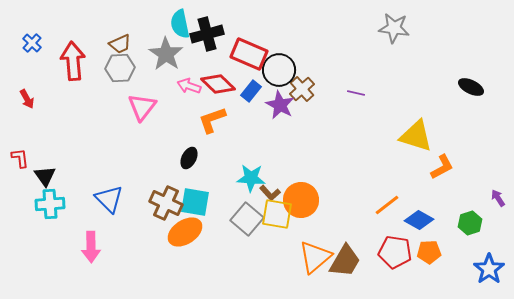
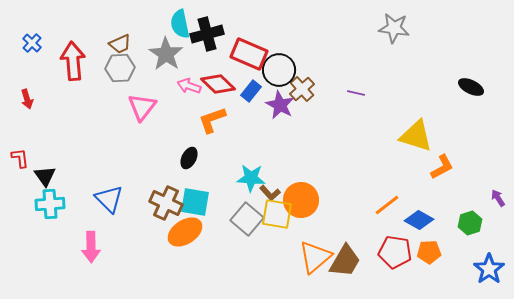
red arrow at (27, 99): rotated 12 degrees clockwise
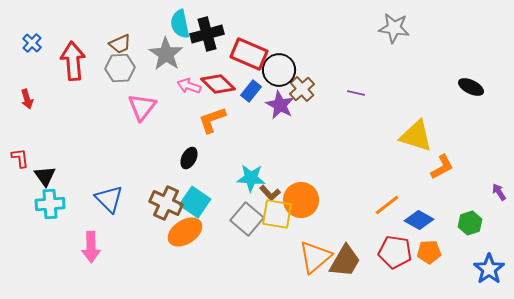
purple arrow at (498, 198): moved 1 px right, 6 px up
cyan square at (195, 202): rotated 24 degrees clockwise
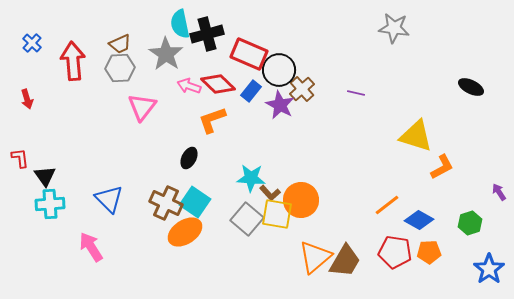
pink arrow at (91, 247): rotated 148 degrees clockwise
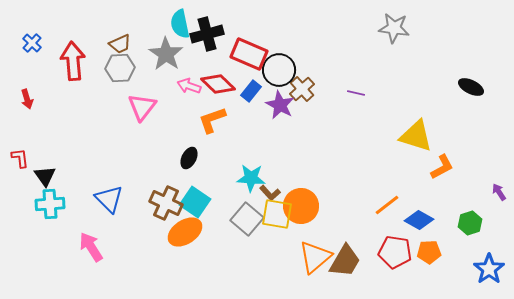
orange circle at (301, 200): moved 6 px down
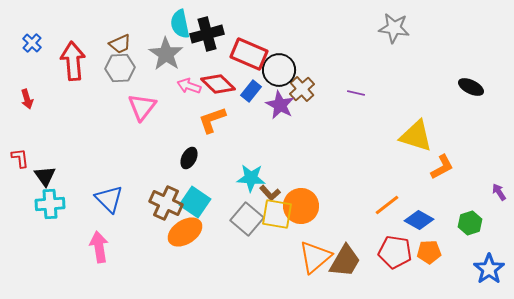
pink arrow at (91, 247): moved 8 px right; rotated 24 degrees clockwise
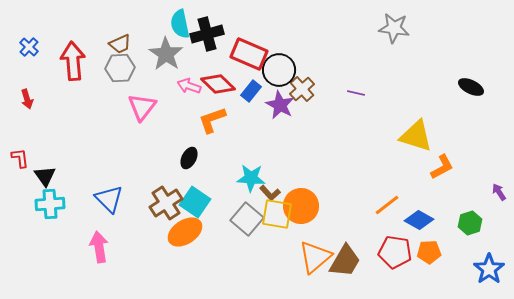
blue cross at (32, 43): moved 3 px left, 4 px down
brown cross at (166, 203): rotated 32 degrees clockwise
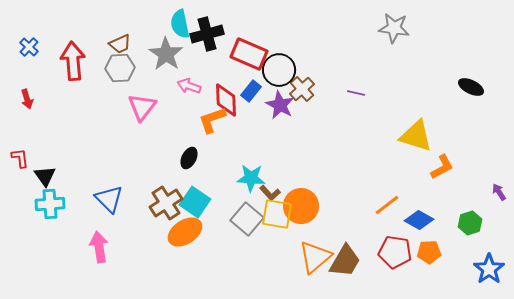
red diamond at (218, 84): moved 8 px right, 16 px down; rotated 44 degrees clockwise
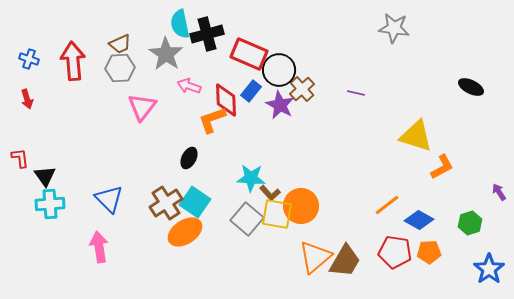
blue cross at (29, 47): moved 12 px down; rotated 24 degrees counterclockwise
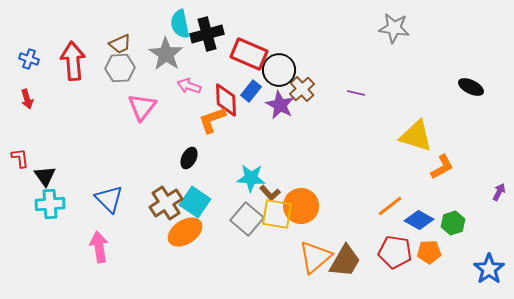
purple arrow at (499, 192): rotated 60 degrees clockwise
orange line at (387, 205): moved 3 px right, 1 px down
green hexagon at (470, 223): moved 17 px left
